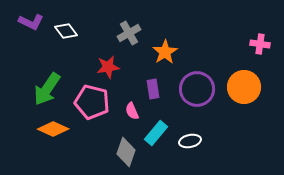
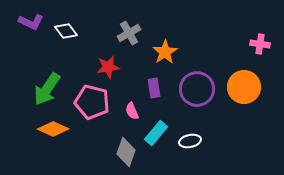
purple rectangle: moved 1 px right, 1 px up
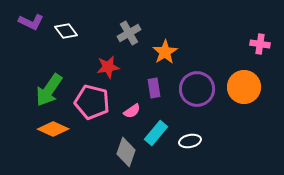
green arrow: moved 2 px right, 1 px down
pink semicircle: rotated 102 degrees counterclockwise
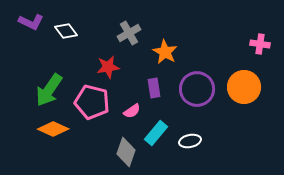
orange star: rotated 10 degrees counterclockwise
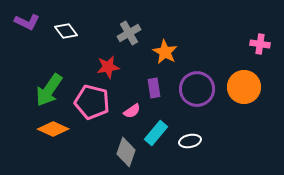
purple L-shape: moved 4 px left
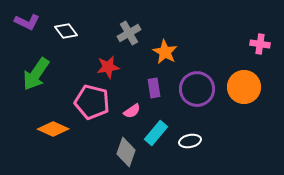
green arrow: moved 13 px left, 16 px up
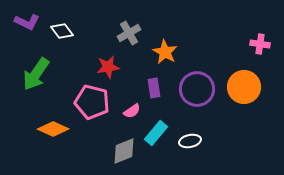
white diamond: moved 4 px left
gray diamond: moved 2 px left, 1 px up; rotated 48 degrees clockwise
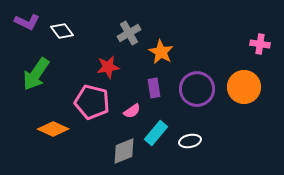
orange star: moved 4 px left
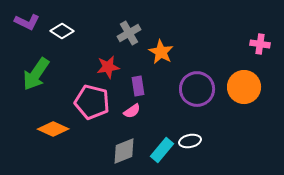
white diamond: rotated 20 degrees counterclockwise
purple rectangle: moved 16 px left, 2 px up
cyan rectangle: moved 6 px right, 17 px down
